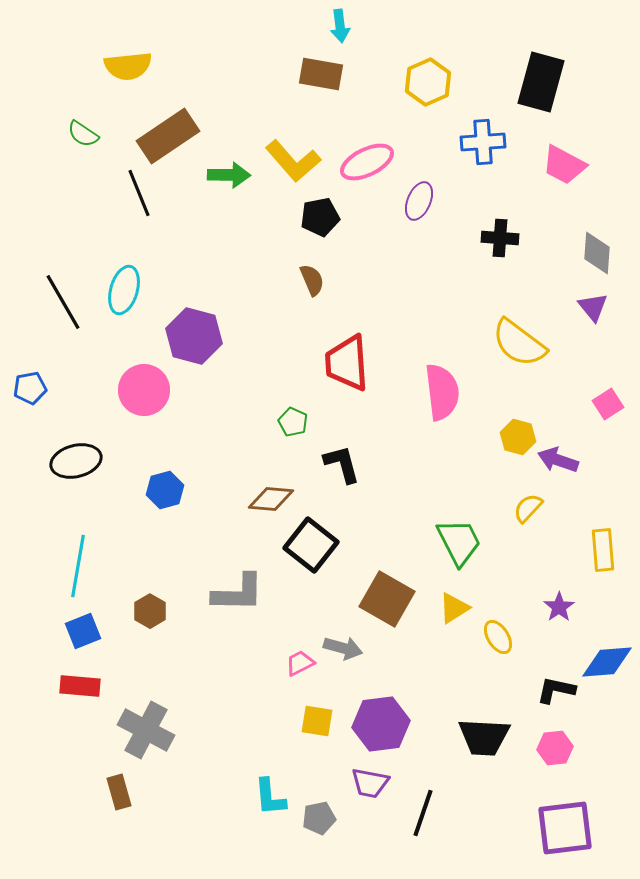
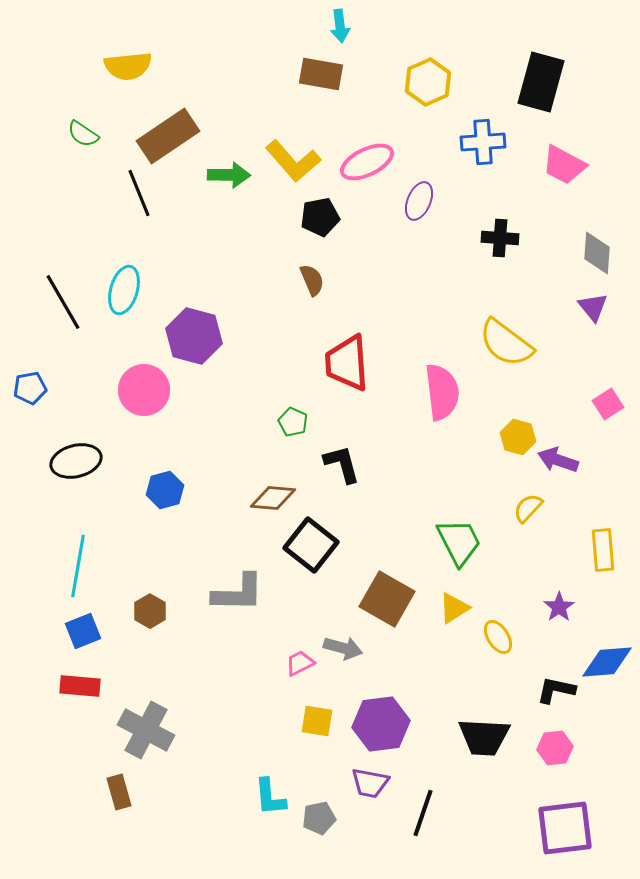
yellow semicircle at (519, 343): moved 13 px left
brown diamond at (271, 499): moved 2 px right, 1 px up
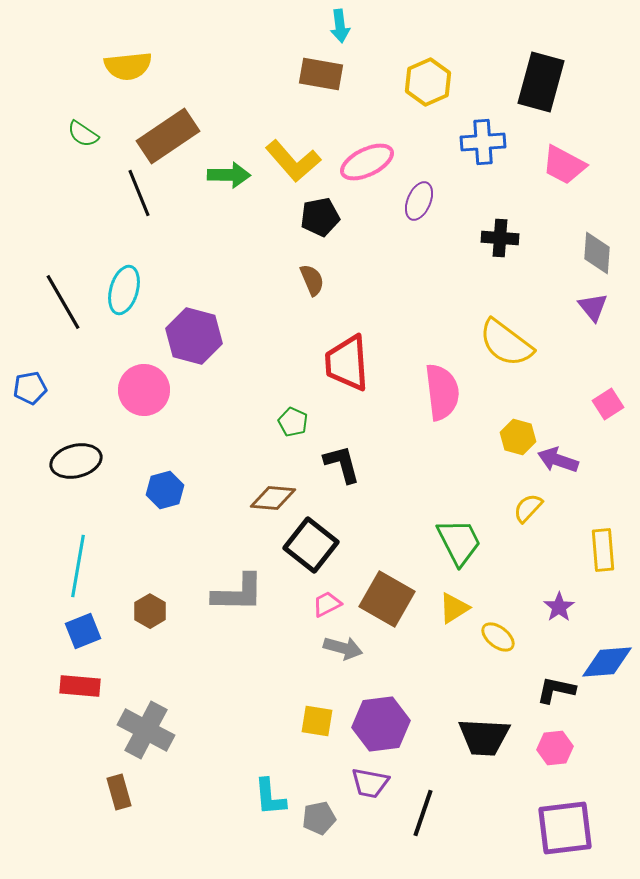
yellow ellipse at (498, 637): rotated 20 degrees counterclockwise
pink trapezoid at (300, 663): moved 27 px right, 59 px up
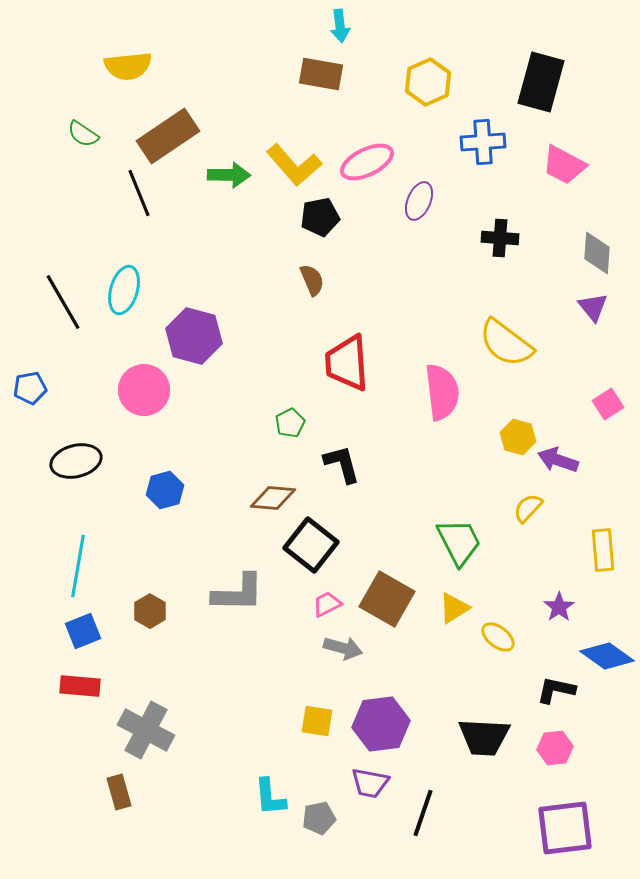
yellow L-shape at (293, 161): moved 1 px right, 4 px down
green pentagon at (293, 422): moved 3 px left, 1 px down; rotated 20 degrees clockwise
blue diamond at (607, 662): moved 6 px up; rotated 40 degrees clockwise
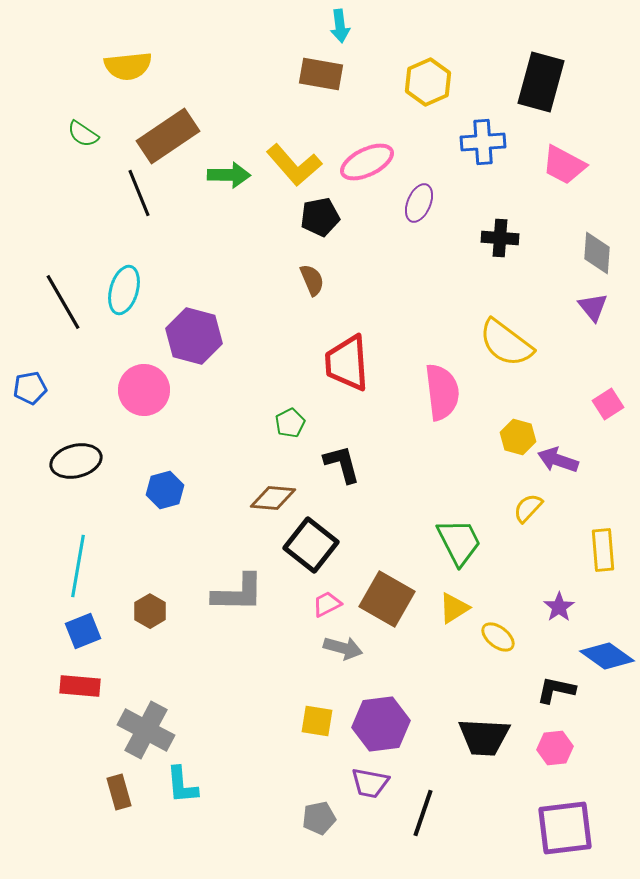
purple ellipse at (419, 201): moved 2 px down
cyan L-shape at (270, 797): moved 88 px left, 12 px up
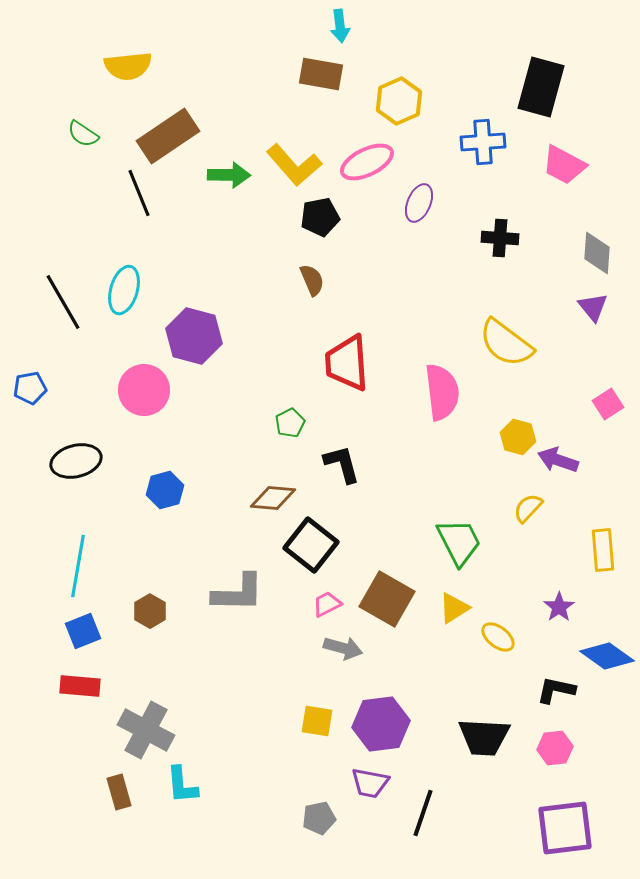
yellow hexagon at (428, 82): moved 29 px left, 19 px down
black rectangle at (541, 82): moved 5 px down
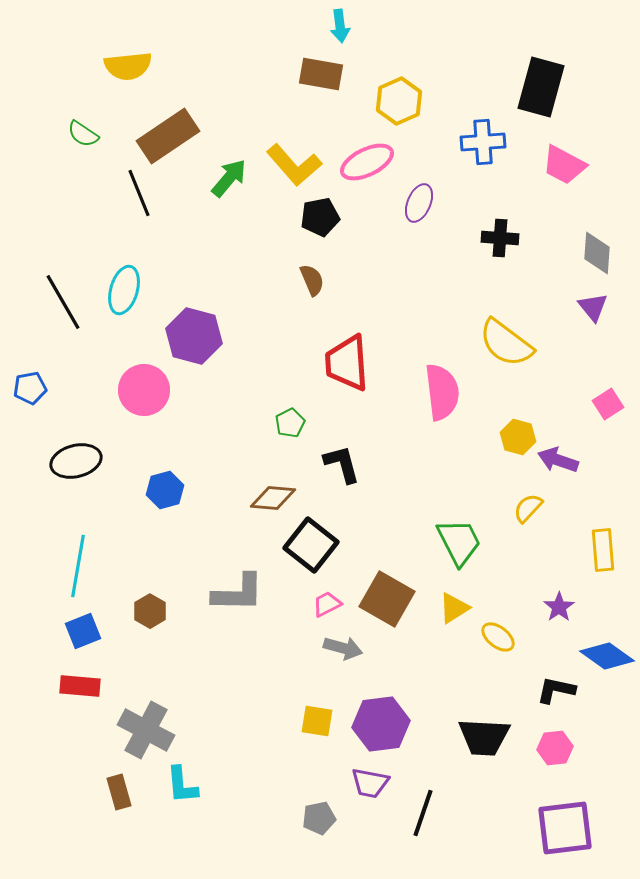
green arrow at (229, 175): moved 3 px down; rotated 51 degrees counterclockwise
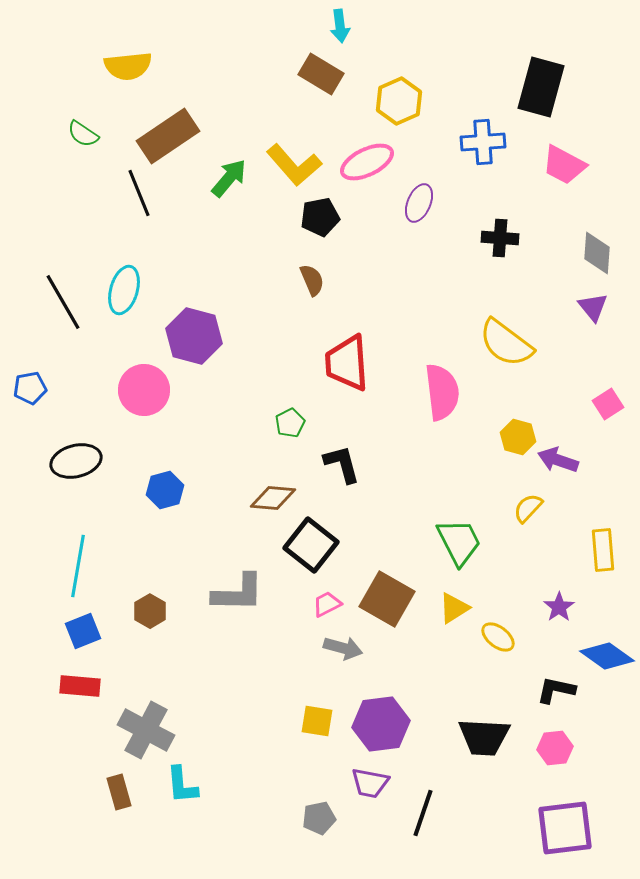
brown rectangle at (321, 74): rotated 21 degrees clockwise
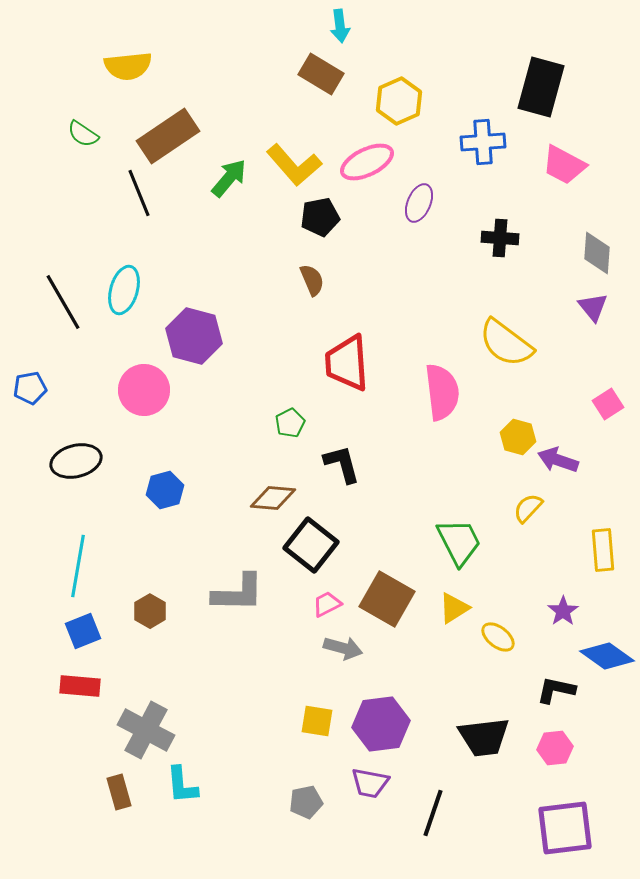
purple star at (559, 607): moved 4 px right, 4 px down
black trapezoid at (484, 737): rotated 10 degrees counterclockwise
black line at (423, 813): moved 10 px right
gray pentagon at (319, 818): moved 13 px left, 16 px up
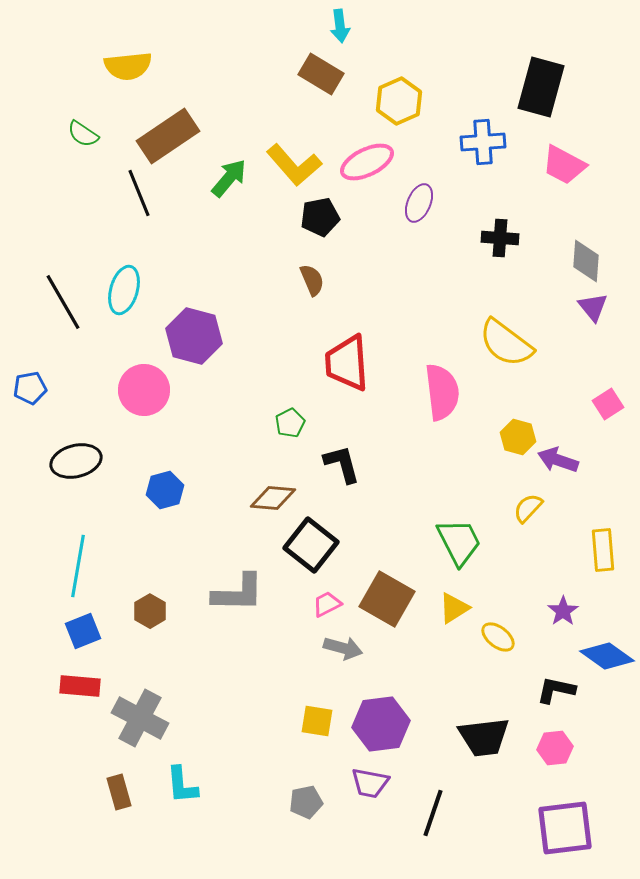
gray diamond at (597, 253): moved 11 px left, 8 px down
gray cross at (146, 730): moved 6 px left, 12 px up
